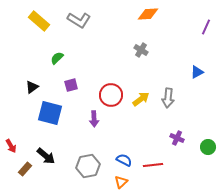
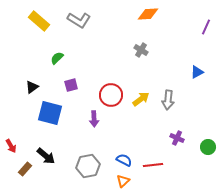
gray arrow: moved 2 px down
orange triangle: moved 2 px right, 1 px up
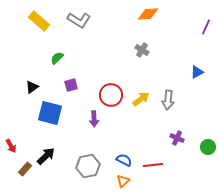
gray cross: moved 1 px right
black arrow: rotated 84 degrees counterclockwise
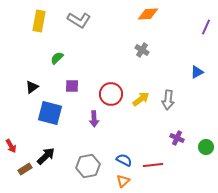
yellow rectangle: rotated 60 degrees clockwise
purple square: moved 1 px right, 1 px down; rotated 16 degrees clockwise
red circle: moved 1 px up
green circle: moved 2 px left
brown rectangle: rotated 16 degrees clockwise
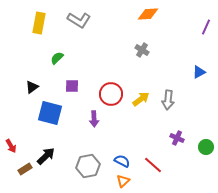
yellow rectangle: moved 2 px down
blue triangle: moved 2 px right
blue semicircle: moved 2 px left, 1 px down
red line: rotated 48 degrees clockwise
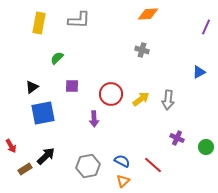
gray L-shape: rotated 30 degrees counterclockwise
gray cross: rotated 16 degrees counterclockwise
blue square: moved 7 px left; rotated 25 degrees counterclockwise
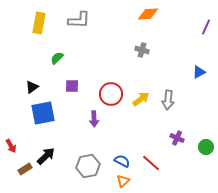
red line: moved 2 px left, 2 px up
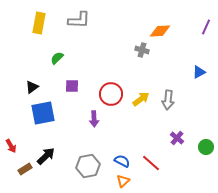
orange diamond: moved 12 px right, 17 px down
purple cross: rotated 16 degrees clockwise
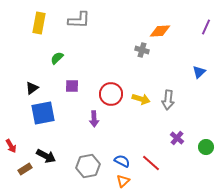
blue triangle: rotated 16 degrees counterclockwise
black triangle: moved 1 px down
yellow arrow: rotated 54 degrees clockwise
black arrow: rotated 72 degrees clockwise
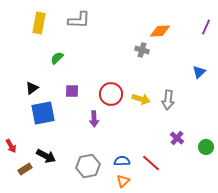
purple square: moved 5 px down
blue semicircle: rotated 28 degrees counterclockwise
